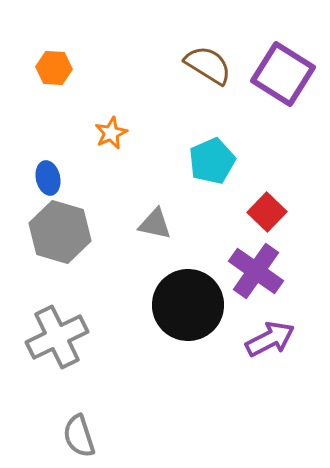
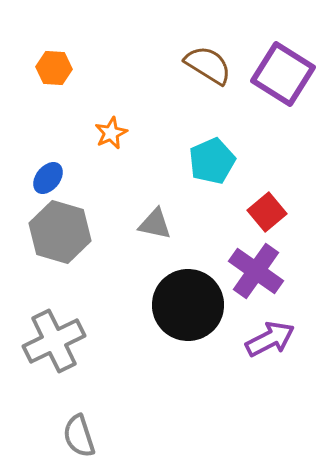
blue ellipse: rotated 52 degrees clockwise
red square: rotated 6 degrees clockwise
gray cross: moved 3 px left, 4 px down
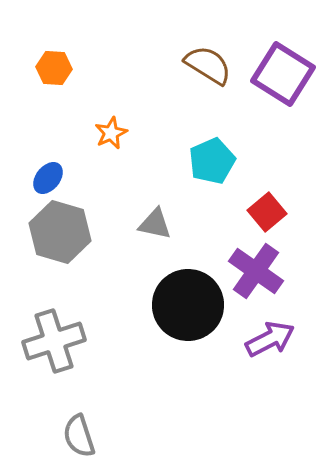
gray cross: rotated 8 degrees clockwise
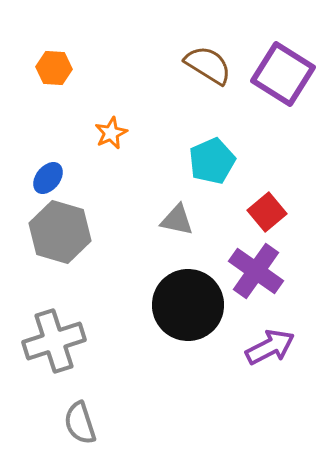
gray triangle: moved 22 px right, 4 px up
purple arrow: moved 8 px down
gray semicircle: moved 1 px right, 13 px up
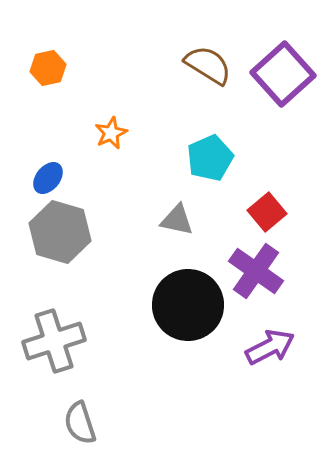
orange hexagon: moved 6 px left; rotated 16 degrees counterclockwise
purple square: rotated 16 degrees clockwise
cyan pentagon: moved 2 px left, 3 px up
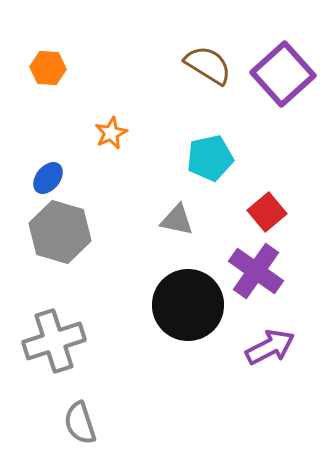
orange hexagon: rotated 16 degrees clockwise
cyan pentagon: rotated 12 degrees clockwise
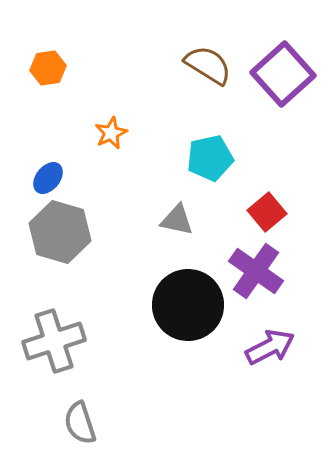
orange hexagon: rotated 12 degrees counterclockwise
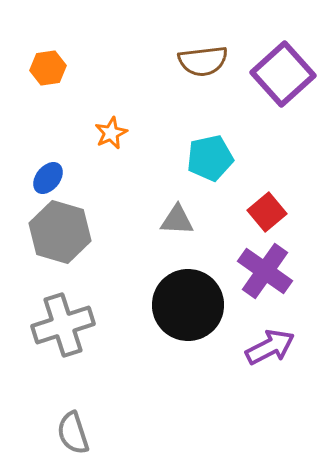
brown semicircle: moved 5 px left, 4 px up; rotated 141 degrees clockwise
gray triangle: rotated 9 degrees counterclockwise
purple cross: moved 9 px right
gray cross: moved 9 px right, 16 px up
gray semicircle: moved 7 px left, 10 px down
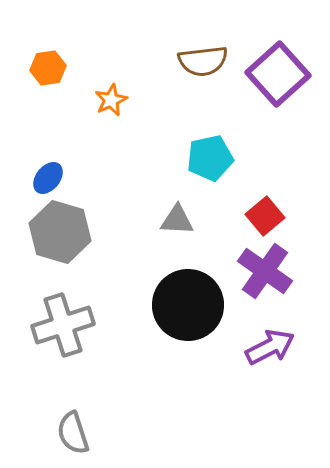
purple square: moved 5 px left
orange star: moved 33 px up
red square: moved 2 px left, 4 px down
